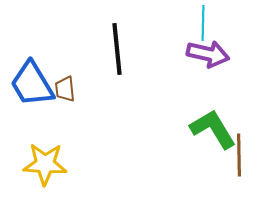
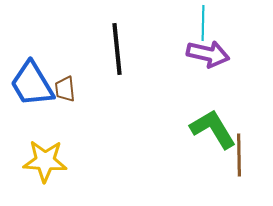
yellow star: moved 3 px up
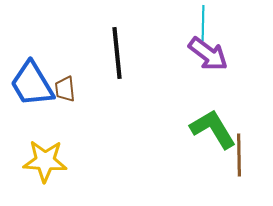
black line: moved 4 px down
purple arrow: rotated 24 degrees clockwise
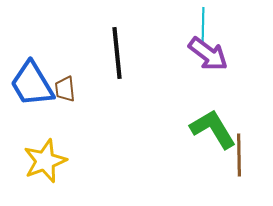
cyan line: moved 2 px down
yellow star: rotated 24 degrees counterclockwise
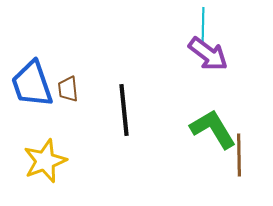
black line: moved 7 px right, 57 px down
blue trapezoid: rotated 12 degrees clockwise
brown trapezoid: moved 3 px right
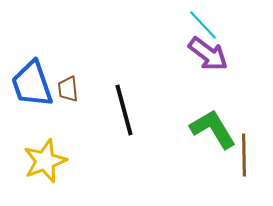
cyan line: rotated 44 degrees counterclockwise
black line: rotated 9 degrees counterclockwise
brown line: moved 5 px right
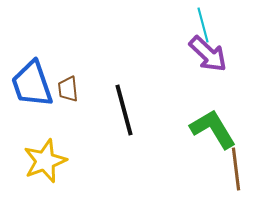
cyan line: rotated 28 degrees clockwise
purple arrow: rotated 6 degrees clockwise
brown line: moved 8 px left, 14 px down; rotated 6 degrees counterclockwise
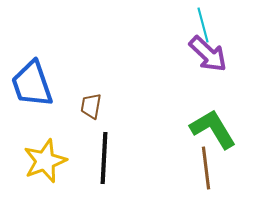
brown trapezoid: moved 23 px right, 17 px down; rotated 16 degrees clockwise
black line: moved 20 px left, 48 px down; rotated 18 degrees clockwise
brown line: moved 30 px left, 1 px up
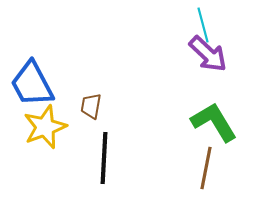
blue trapezoid: rotated 9 degrees counterclockwise
green L-shape: moved 1 px right, 7 px up
yellow star: moved 34 px up
brown line: rotated 18 degrees clockwise
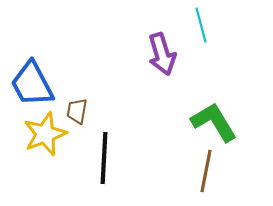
cyan line: moved 2 px left
purple arrow: moved 46 px left; rotated 30 degrees clockwise
brown trapezoid: moved 14 px left, 5 px down
yellow star: moved 7 px down
brown line: moved 3 px down
